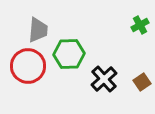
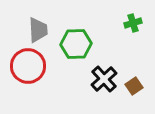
green cross: moved 7 px left, 2 px up; rotated 12 degrees clockwise
gray trapezoid: rotated 8 degrees counterclockwise
green hexagon: moved 7 px right, 10 px up
brown square: moved 8 px left, 4 px down
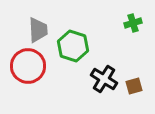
green hexagon: moved 3 px left, 2 px down; rotated 20 degrees clockwise
black cross: rotated 16 degrees counterclockwise
brown square: rotated 18 degrees clockwise
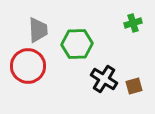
green hexagon: moved 4 px right, 2 px up; rotated 20 degrees counterclockwise
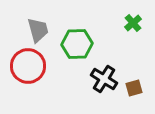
green cross: rotated 24 degrees counterclockwise
gray trapezoid: rotated 12 degrees counterclockwise
brown square: moved 2 px down
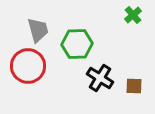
green cross: moved 8 px up
black cross: moved 4 px left, 1 px up
brown square: moved 2 px up; rotated 18 degrees clockwise
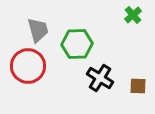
brown square: moved 4 px right
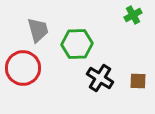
green cross: rotated 12 degrees clockwise
red circle: moved 5 px left, 2 px down
brown square: moved 5 px up
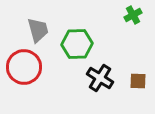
red circle: moved 1 px right, 1 px up
